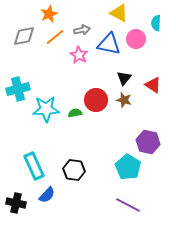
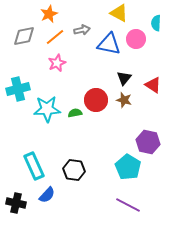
pink star: moved 22 px left, 8 px down; rotated 18 degrees clockwise
cyan star: moved 1 px right
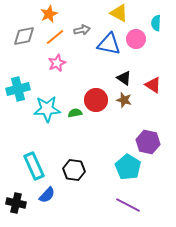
black triangle: rotated 35 degrees counterclockwise
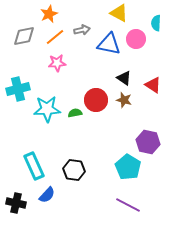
pink star: rotated 18 degrees clockwise
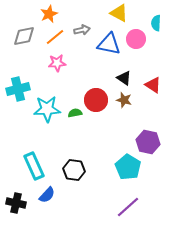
purple line: moved 2 px down; rotated 70 degrees counterclockwise
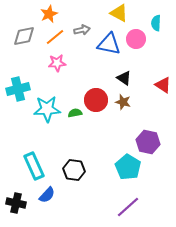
red triangle: moved 10 px right
brown star: moved 1 px left, 2 px down
